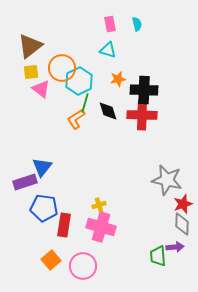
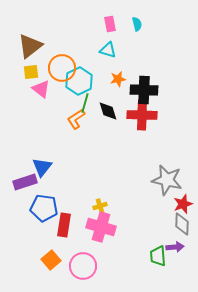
yellow cross: moved 1 px right, 1 px down
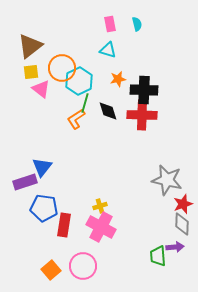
pink cross: rotated 12 degrees clockwise
orange square: moved 10 px down
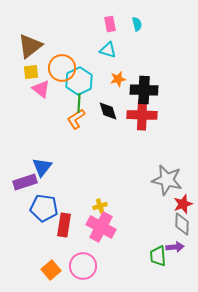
green line: moved 6 px left; rotated 12 degrees counterclockwise
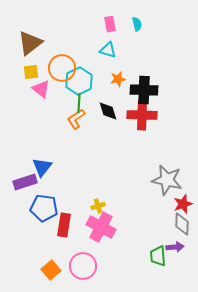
brown triangle: moved 3 px up
yellow cross: moved 2 px left
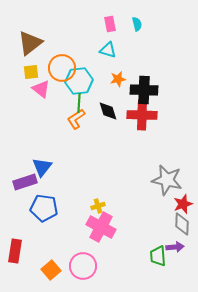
cyan hexagon: rotated 20 degrees clockwise
red rectangle: moved 49 px left, 26 px down
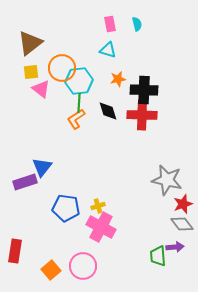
blue pentagon: moved 22 px right
gray diamond: rotated 40 degrees counterclockwise
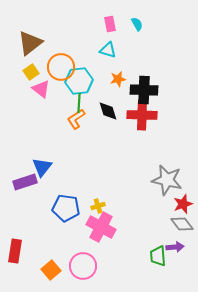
cyan semicircle: rotated 16 degrees counterclockwise
orange circle: moved 1 px left, 1 px up
yellow square: rotated 28 degrees counterclockwise
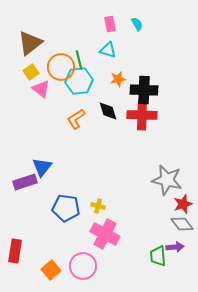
green line: moved 43 px up; rotated 18 degrees counterclockwise
yellow cross: rotated 32 degrees clockwise
pink cross: moved 4 px right, 7 px down
